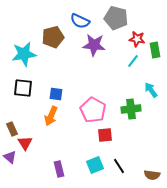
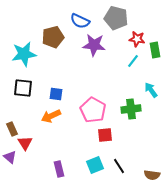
orange arrow: rotated 42 degrees clockwise
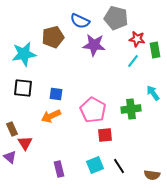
cyan arrow: moved 2 px right, 3 px down
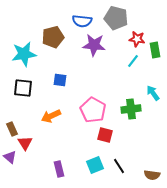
blue semicircle: moved 2 px right; rotated 18 degrees counterclockwise
blue square: moved 4 px right, 14 px up
red square: rotated 21 degrees clockwise
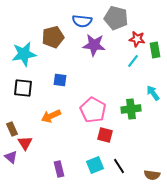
purple triangle: moved 1 px right
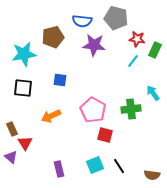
green rectangle: rotated 35 degrees clockwise
